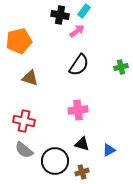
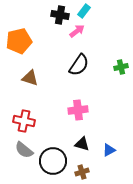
black circle: moved 2 px left
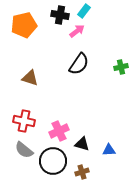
orange pentagon: moved 5 px right, 16 px up
black semicircle: moved 1 px up
pink cross: moved 19 px left, 21 px down; rotated 18 degrees counterclockwise
blue triangle: rotated 24 degrees clockwise
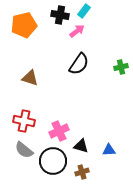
black triangle: moved 1 px left, 2 px down
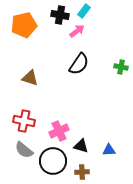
green cross: rotated 24 degrees clockwise
brown cross: rotated 16 degrees clockwise
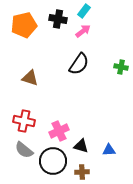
black cross: moved 2 px left, 4 px down
pink arrow: moved 6 px right
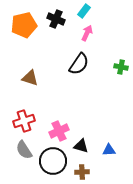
black cross: moved 2 px left; rotated 12 degrees clockwise
pink arrow: moved 4 px right, 2 px down; rotated 28 degrees counterclockwise
red cross: rotated 30 degrees counterclockwise
gray semicircle: rotated 18 degrees clockwise
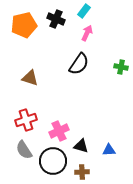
red cross: moved 2 px right, 1 px up
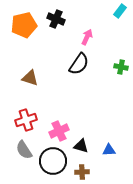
cyan rectangle: moved 36 px right
pink arrow: moved 4 px down
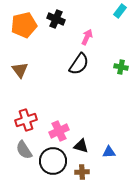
brown triangle: moved 10 px left, 8 px up; rotated 36 degrees clockwise
blue triangle: moved 2 px down
